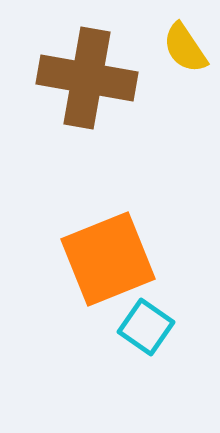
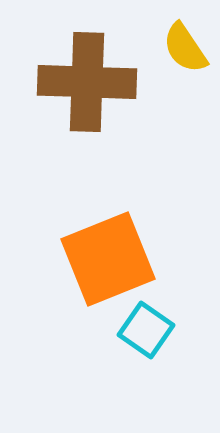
brown cross: moved 4 px down; rotated 8 degrees counterclockwise
cyan square: moved 3 px down
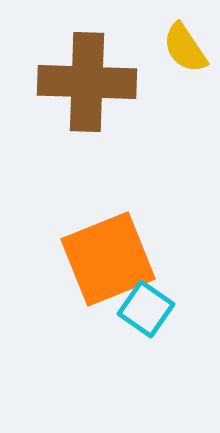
cyan square: moved 21 px up
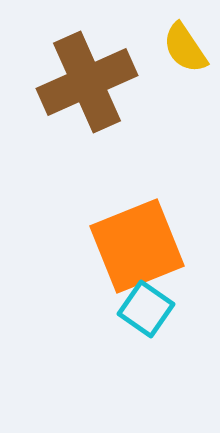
brown cross: rotated 26 degrees counterclockwise
orange square: moved 29 px right, 13 px up
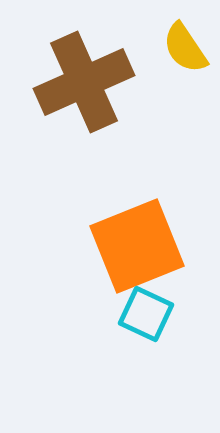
brown cross: moved 3 px left
cyan square: moved 5 px down; rotated 10 degrees counterclockwise
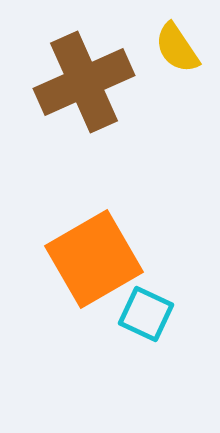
yellow semicircle: moved 8 px left
orange square: moved 43 px left, 13 px down; rotated 8 degrees counterclockwise
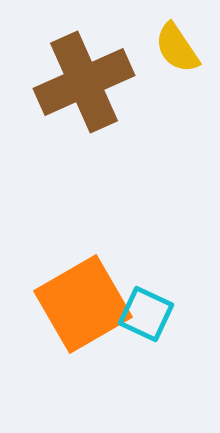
orange square: moved 11 px left, 45 px down
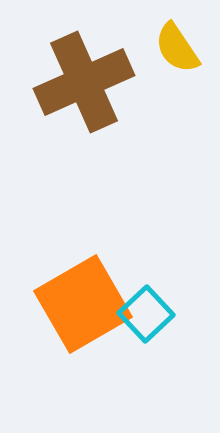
cyan square: rotated 22 degrees clockwise
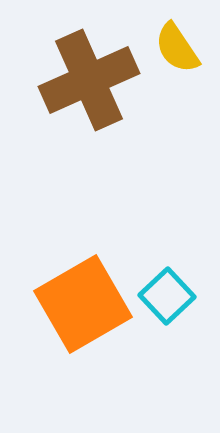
brown cross: moved 5 px right, 2 px up
cyan square: moved 21 px right, 18 px up
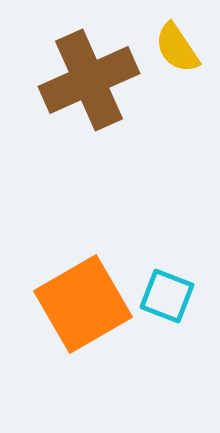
cyan square: rotated 26 degrees counterclockwise
